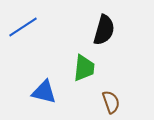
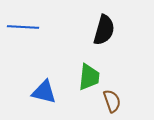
blue line: rotated 36 degrees clockwise
green trapezoid: moved 5 px right, 9 px down
brown semicircle: moved 1 px right, 1 px up
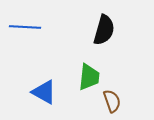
blue line: moved 2 px right
blue triangle: rotated 16 degrees clockwise
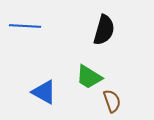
blue line: moved 1 px up
green trapezoid: rotated 116 degrees clockwise
